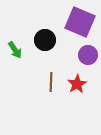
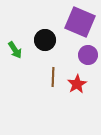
brown line: moved 2 px right, 5 px up
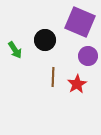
purple circle: moved 1 px down
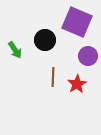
purple square: moved 3 px left
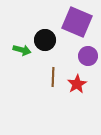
green arrow: moved 7 px right; rotated 42 degrees counterclockwise
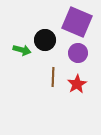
purple circle: moved 10 px left, 3 px up
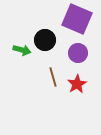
purple square: moved 3 px up
brown line: rotated 18 degrees counterclockwise
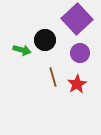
purple square: rotated 24 degrees clockwise
purple circle: moved 2 px right
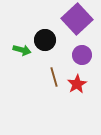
purple circle: moved 2 px right, 2 px down
brown line: moved 1 px right
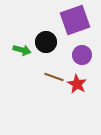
purple square: moved 2 px left, 1 px down; rotated 24 degrees clockwise
black circle: moved 1 px right, 2 px down
brown line: rotated 54 degrees counterclockwise
red star: rotated 12 degrees counterclockwise
